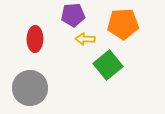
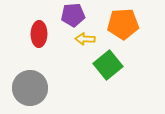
red ellipse: moved 4 px right, 5 px up
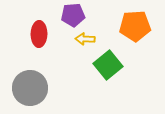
orange pentagon: moved 12 px right, 2 px down
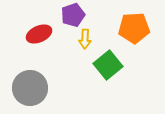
purple pentagon: rotated 15 degrees counterclockwise
orange pentagon: moved 1 px left, 2 px down
red ellipse: rotated 65 degrees clockwise
yellow arrow: rotated 90 degrees counterclockwise
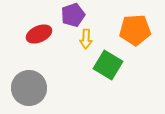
orange pentagon: moved 1 px right, 2 px down
yellow arrow: moved 1 px right
green square: rotated 20 degrees counterclockwise
gray circle: moved 1 px left
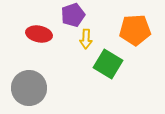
red ellipse: rotated 35 degrees clockwise
green square: moved 1 px up
